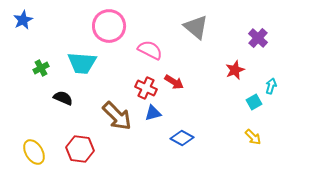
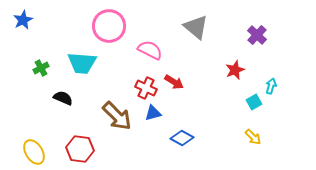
purple cross: moved 1 px left, 3 px up
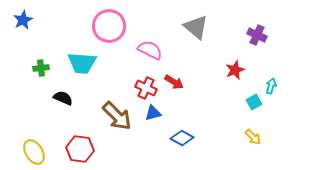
purple cross: rotated 18 degrees counterclockwise
green cross: rotated 21 degrees clockwise
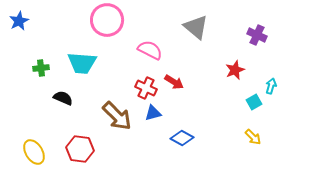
blue star: moved 4 px left, 1 px down
pink circle: moved 2 px left, 6 px up
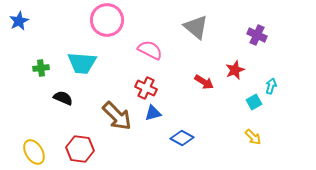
red arrow: moved 30 px right
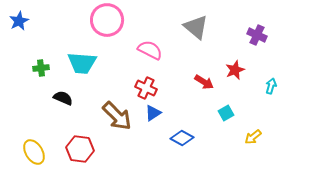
cyan square: moved 28 px left, 11 px down
blue triangle: rotated 18 degrees counterclockwise
yellow arrow: rotated 96 degrees clockwise
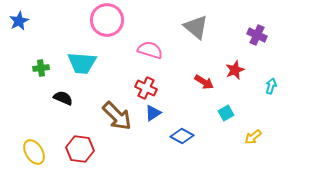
pink semicircle: rotated 10 degrees counterclockwise
blue diamond: moved 2 px up
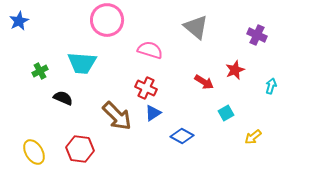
green cross: moved 1 px left, 3 px down; rotated 21 degrees counterclockwise
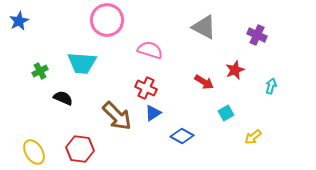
gray triangle: moved 8 px right; rotated 12 degrees counterclockwise
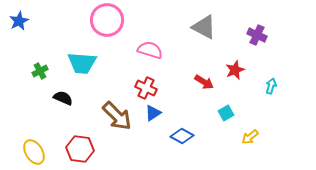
yellow arrow: moved 3 px left
